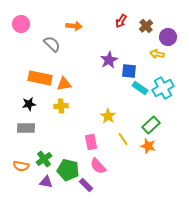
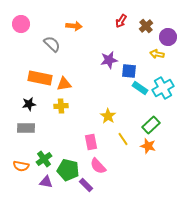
purple star: rotated 18 degrees clockwise
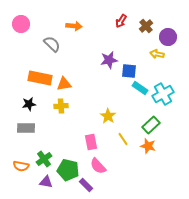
cyan cross: moved 6 px down
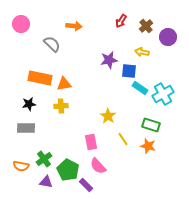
yellow arrow: moved 15 px left, 2 px up
green rectangle: rotated 60 degrees clockwise
green pentagon: rotated 15 degrees clockwise
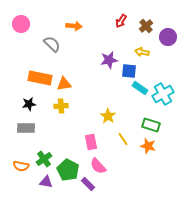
purple rectangle: moved 2 px right, 1 px up
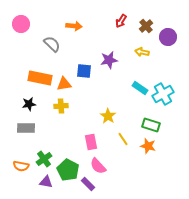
blue square: moved 45 px left
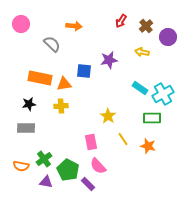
green rectangle: moved 1 px right, 7 px up; rotated 18 degrees counterclockwise
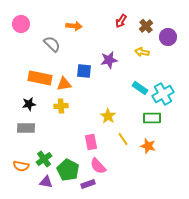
purple rectangle: rotated 64 degrees counterclockwise
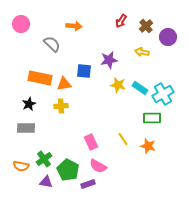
black star: rotated 16 degrees counterclockwise
yellow star: moved 10 px right, 31 px up; rotated 21 degrees counterclockwise
pink rectangle: rotated 14 degrees counterclockwise
pink semicircle: rotated 18 degrees counterclockwise
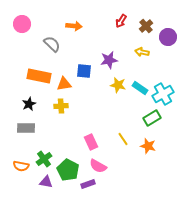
pink circle: moved 1 px right
orange rectangle: moved 1 px left, 2 px up
green rectangle: rotated 30 degrees counterclockwise
